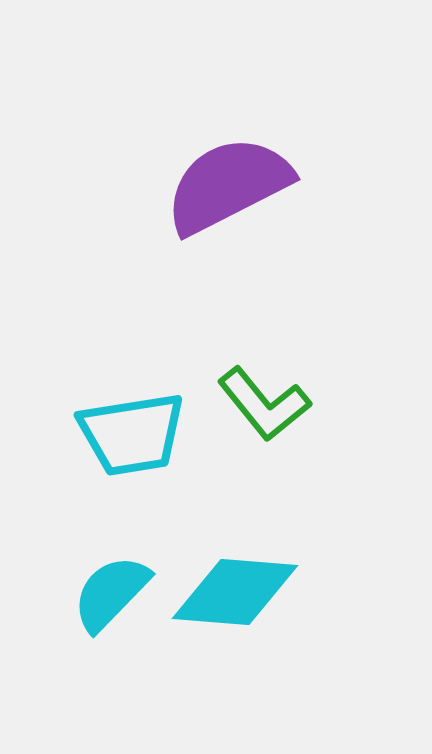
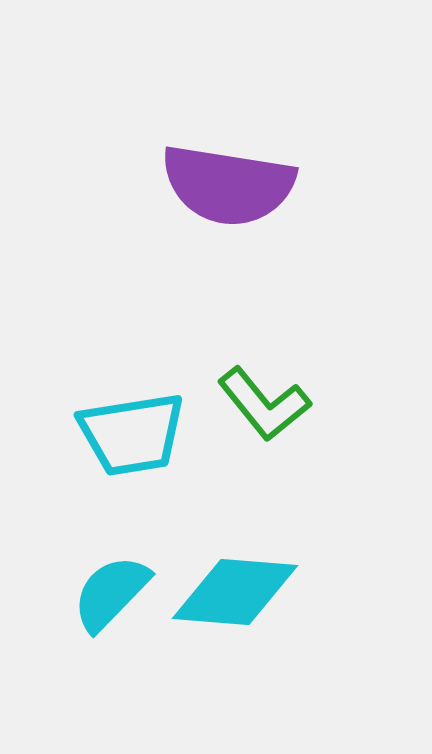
purple semicircle: rotated 144 degrees counterclockwise
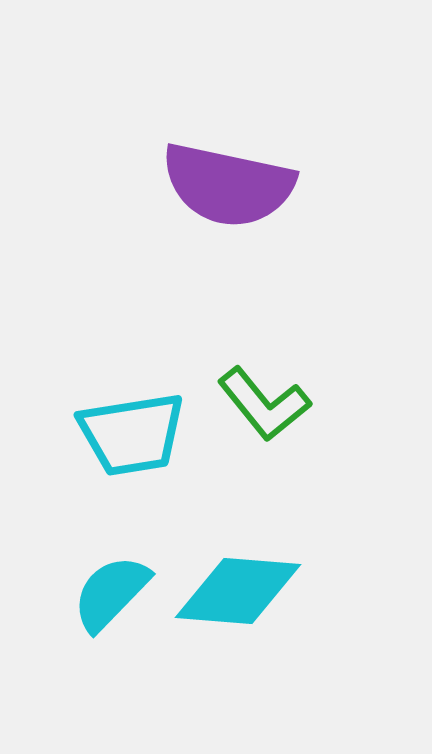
purple semicircle: rotated 3 degrees clockwise
cyan diamond: moved 3 px right, 1 px up
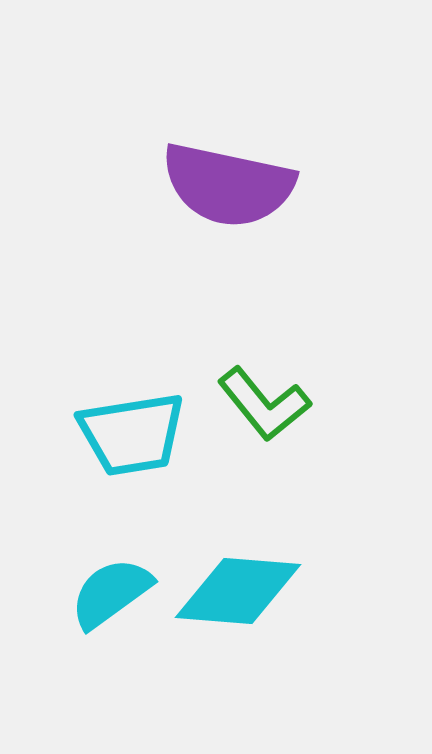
cyan semicircle: rotated 10 degrees clockwise
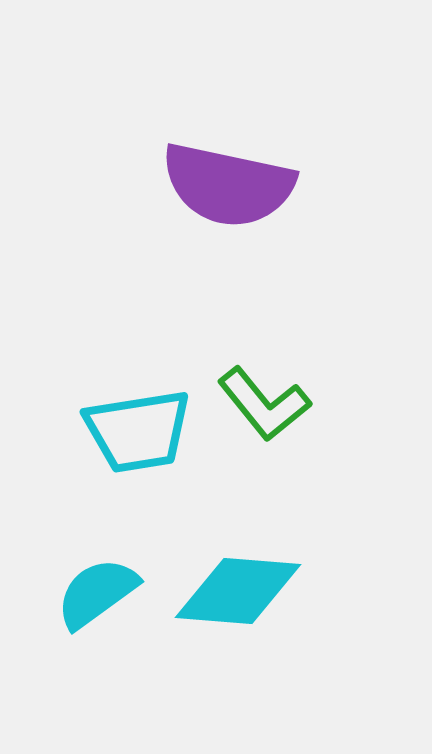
cyan trapezoid: moved 6 px right, 3 px up
cyan semicircle: moved 14 px left
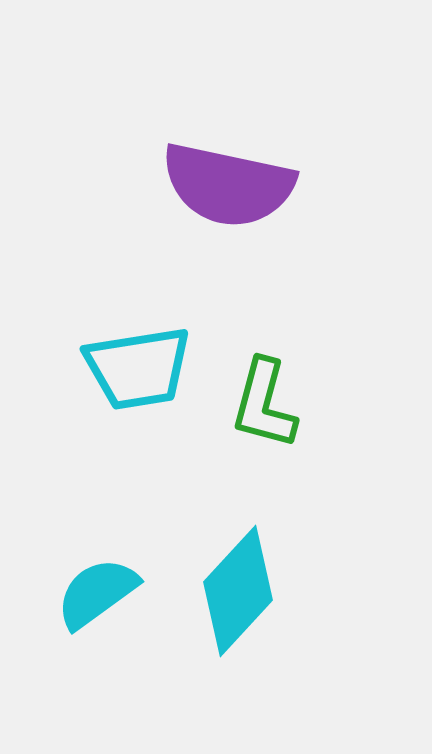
green L-shape: rotated 54 degrees clockwise
cyan trapezoid: moved 63 px up
cyan diamond: rotated 52 degrees counterclockwise
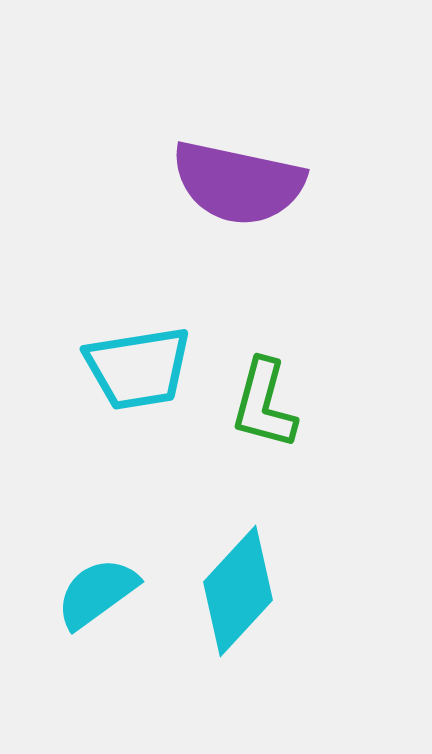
purple semicircle: moved 10 px right, 2 px up
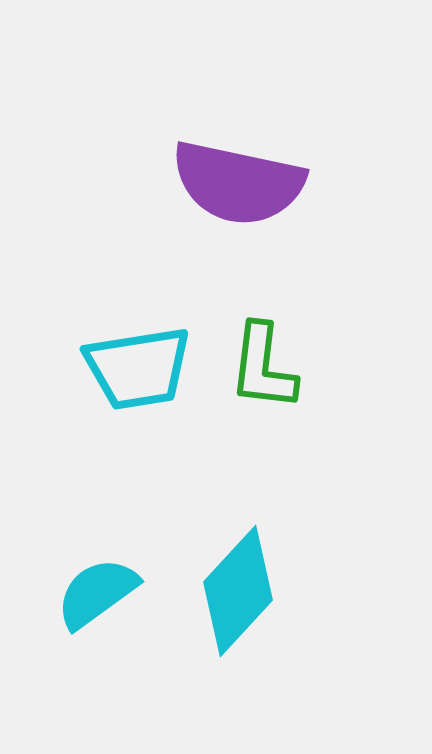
green L-shape: moved 1 px left, 37 px up; rotated 8 degrees counterclockwise
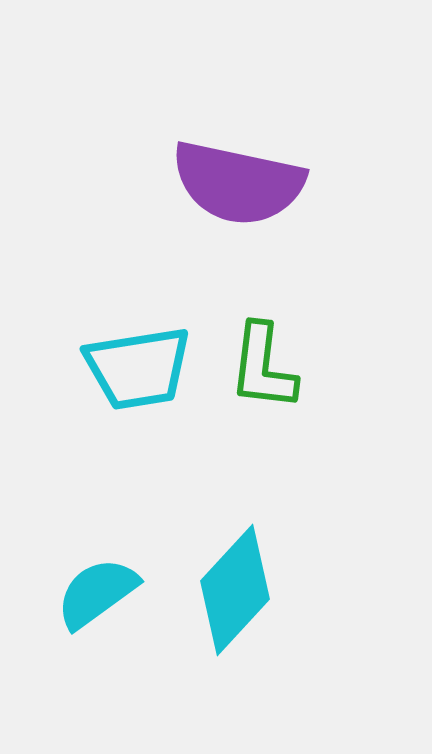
cyan diamond: moved 3 px left, 1 px up
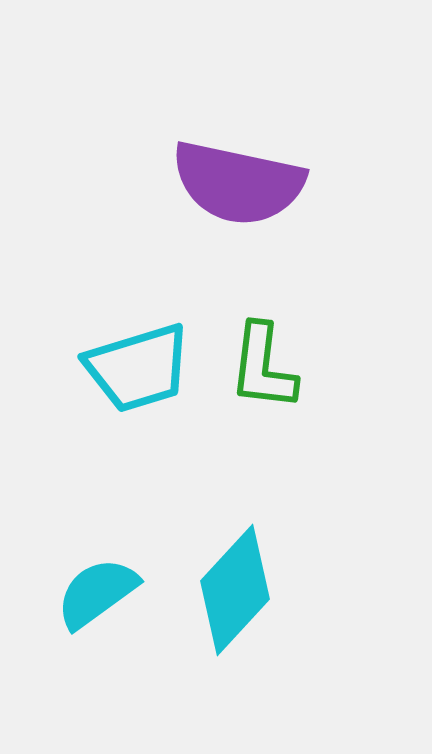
cyan trapezoid: rotated 8 degrees counterclockwise
